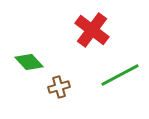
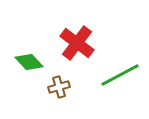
red cross: moved 15 px left, 13 px down
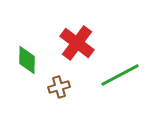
green diamond: moved 2 px left, 2 px up; rotated 44 degrees clockwise
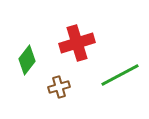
red cross: rotated 36 degrees clockwise
green diamond: rotated 36 degrees clockwise
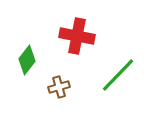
red cross: moved 7 px up; rotated 28 degrees clockwise
green line: moved 2 px left; rotated 18 degrees counterclockwise
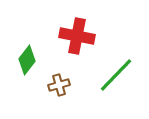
green line: moved 2 px left
brown cross: moved 2 px up
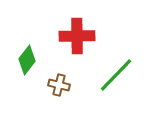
red cross: rotated 12 degrees counterclockwise
brown cross: rotated 30 degrees clockwise
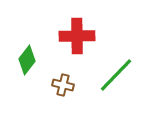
brown cross: moved 4 px right
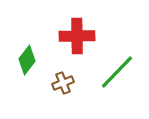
green line: moved 1 px right, 3 px up
brown cross: moved 2 px up; rotated 35 degrees counterclockwise
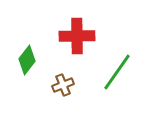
green line: rotated 9 degrees counterclockwise
brown cross: moved 2 px down
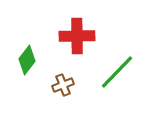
green line: rotated 9 degrees clockwise
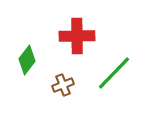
green line: moved 3 px left, 1 px down
